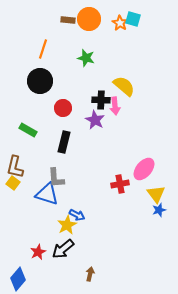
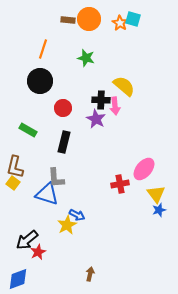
purple star: moved 1 px right, 1 px up
black arrow: moved 36 px left, 9 px up
blue diamond: rotated 30 degrees clockwise
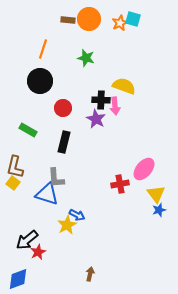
orange star: rotated 14 degrees clockwise
yellow semicircle: rotated 20 degrees counterclockwise
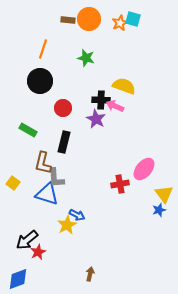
pink arrow: rotated 120 degrees clockwise
brown L-shape: moved 28 px right, 4 px up
yellow triangle: moved 8 px right
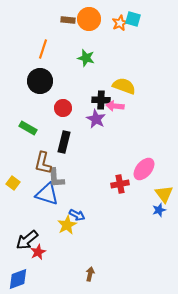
pink arrow: rotated 18 degrees counterclockwise
green rectangle: moved 2 px up
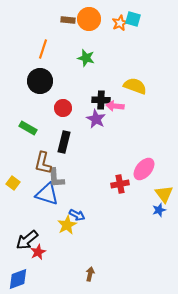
yellow semicircle: moved 11 px right
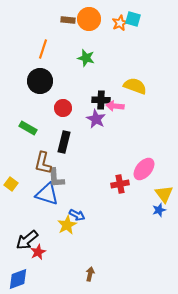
yellow square: moved 2 px left, 1 px down
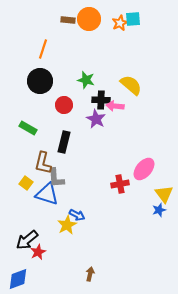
cyan square: rotated 21 degrees counterclockwise
green star: moved 22 px down
yellow semicircle: moved 4 px left, 1 px up; rotated 20 degrees clockwise
red circle: moved 1 px right, 3 px up
yellow square: moved 15 px right, 1 px up
